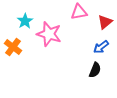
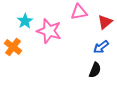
pink star: moved 3 px up
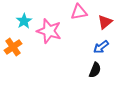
cyan star: moved 1 px left
orange cross: rotated 18 degrees clockwise
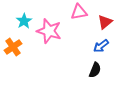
blue arrow: moved 1 px up
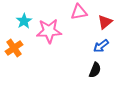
pink star: rotated 20 degrees counterclockwise
orange cross: moved 1 px right, 1 px down
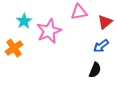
pink star: rotated 20 degrees counterclockwise
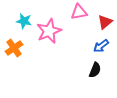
cyan star: rotated 28 degrees counterclockwise
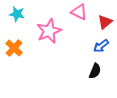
pink triangle: rotated 36 degrees clockwise
cyan star: moved 7 px left, 7 px up
orange cross: rotated 12 degrees counterclockwise
black semicircle: moved 1 px down
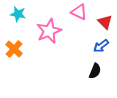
cyan star: moved 1 px right
red triangle: rotated 35 degrees counterclockwise
orange cross: moved 1 px down
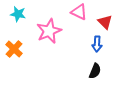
blue arrow: moved 4 px left, 2 px up; rotated 49 degrees counterclockwise
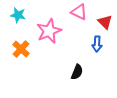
cyan star: moved 1 px down
orange cross: moved 7 px right
black semicircle: moved 18 px left, 1 px down
